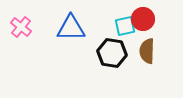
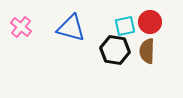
red circle: moved 7 px right, 3 px down
blue triangle: rotated 16 degrees clockwise
black hexagon: moved 3 px right, 3 px up
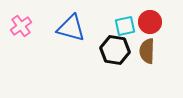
pink cross: moved 1 px up; rotated 15 degrees clockwise
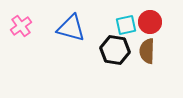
cyan square: moved 1 px right, 1 px up
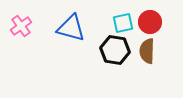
cyan square: moved 3 px left, 2 px up
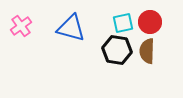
black hexagon: moved 2 px right
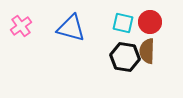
cyan square: rotated 25 degrees clockwise
black hexagon: moved 8 px right, 7 px down
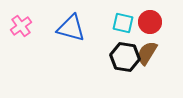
brown semicircle: moved 2 px down; rotated 30 degrees clockwise
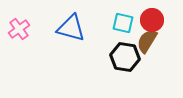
red circle: moved 2 px right, 2 px up
pink cross: moved 2 px left, 3 px down
brown semicircle: moved 12 px up
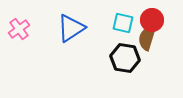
blue triangle: rotated 48 degrees counterclockwise
brown semicircle: moved 3 px up; rotated 15 degrees counterclockwise
black hexagon: moved 1 px down
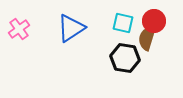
red circle: moved 2 px right, 1 px down
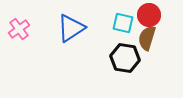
red circle: moved 5 px left, 6 px up
